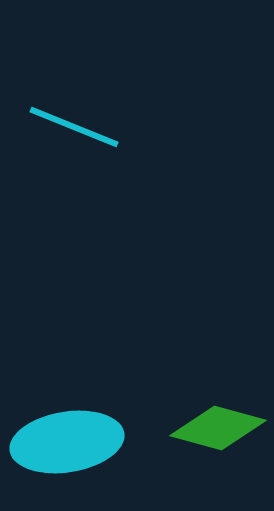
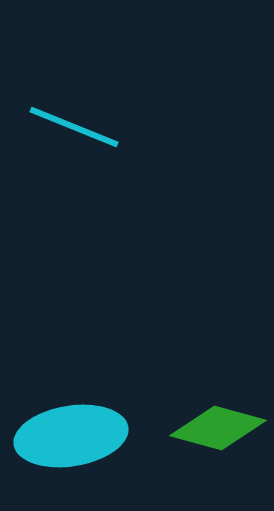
cyan ellipse: moved 4 px right, 6 px up
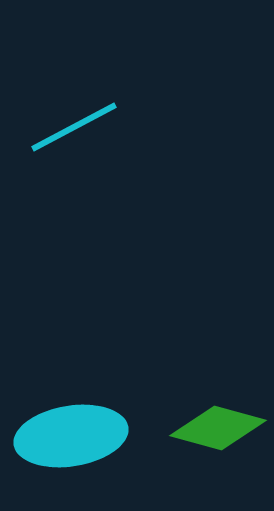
cyan line: rotated 50 degrees counterclockwise
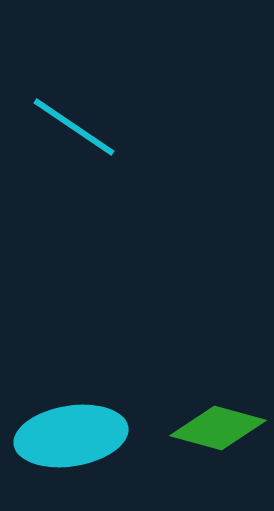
cyan line: rotated 62 degrees clockwise
